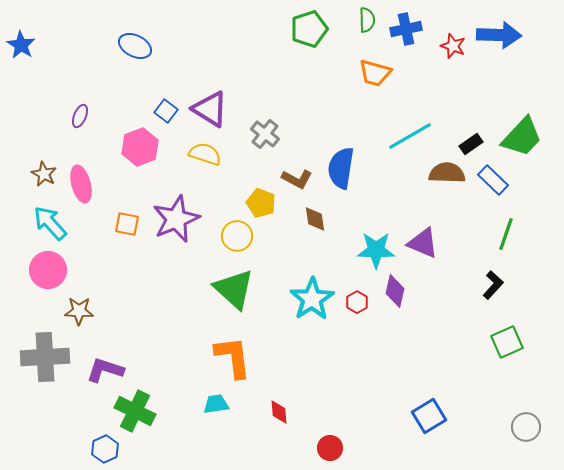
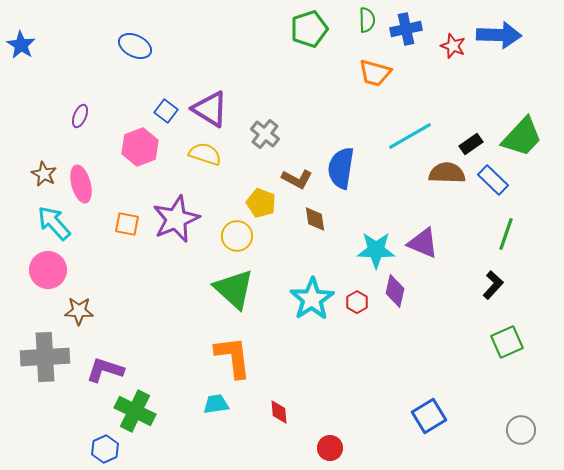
cyan arrow at (50, 223): moved 4 px right
gray circle at (526, 427): moved 5 px left, 3 px down
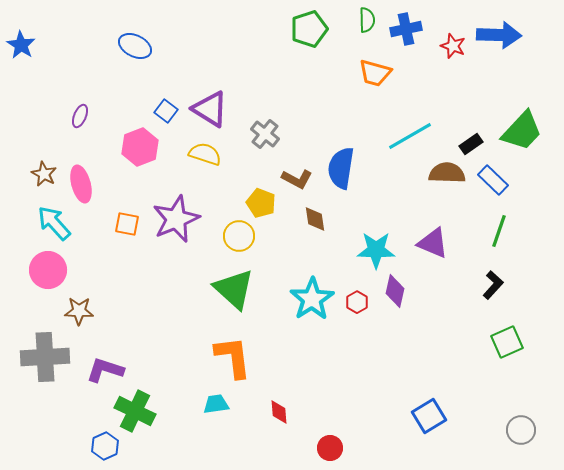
green trapezoid at (522, 137): moved 6 px up
green line at (506, 234): moved 7 px left, 3 px up
yellow circle at (237, 236): moved 2 px right
purple triangle at (423, 243): moved 10 px right
blue hexagon at (105, 449): moved 3 px up
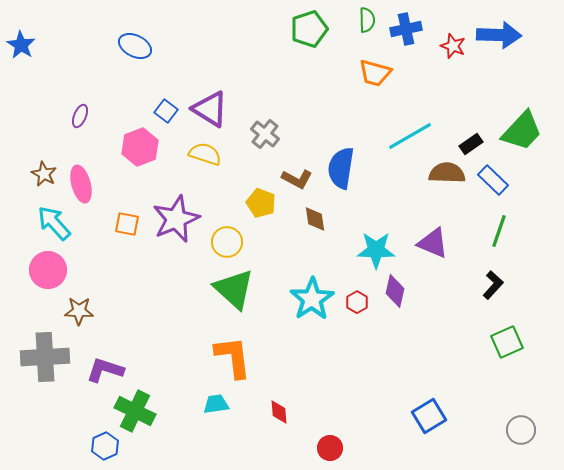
yellow circle at (239, 236): moved 12 px left, 6 px down
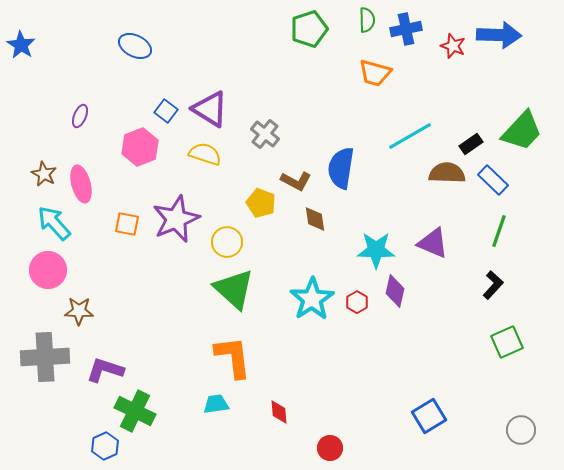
brown L-shape at (297, 179): moved 1 px left, 2 px down
